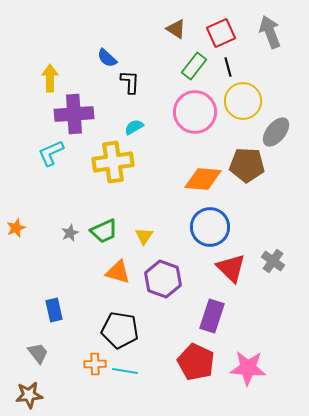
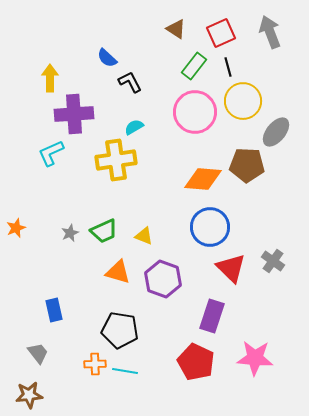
black L-shape: rotated 30 degrees counterclockwise
yellow cross: moved 3 px right, 2 px up
yellow triangle: rotated 42 degrees counterclockwise
pink star: moved 7 px right, 10 px up
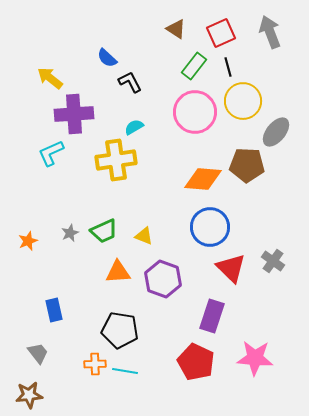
yellow arrow: rotated 52 degrees counterclockwise
orange star: moved 12 px right, 13 px down
orange triangle: rotated 20 degrees counterclockwise
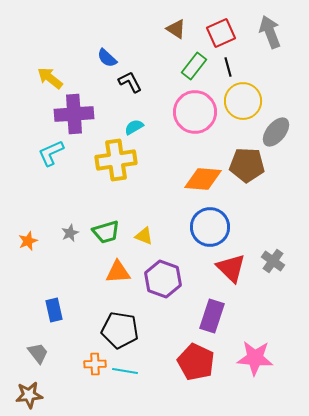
green trapezoid: moved 2 px right, 1 px down; rotated 8 degrees clockwise
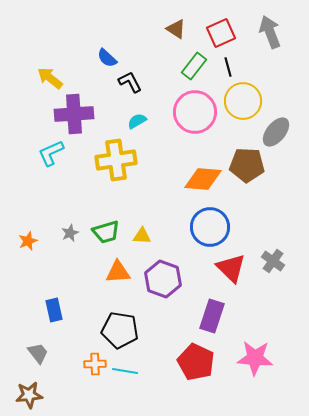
cyan semicircle: moved 3 px right, 6 px up
yellow triangle: moved 2 px left; rotated 18 degrees counterclockwise
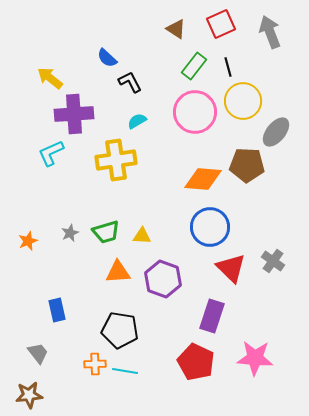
red square: moved 9 px up
blue rectangle: moved 3 px right
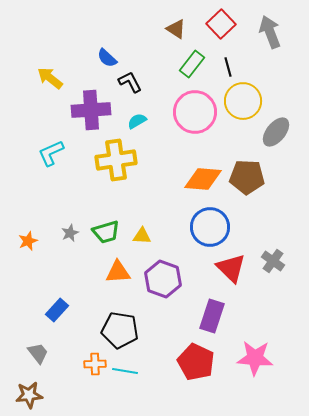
red square: rotated 20 degrees counterclockwise
green rectangle: moved 2 px left, 2 px up
purple cross: moved 17 px right, 4 px up
brown pentagon: moved 12 px down
blue rectangle: rotated 55 degrees clockwise
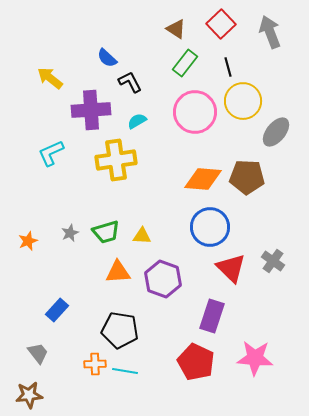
green rectangle: moved 7 px left, 1 px up
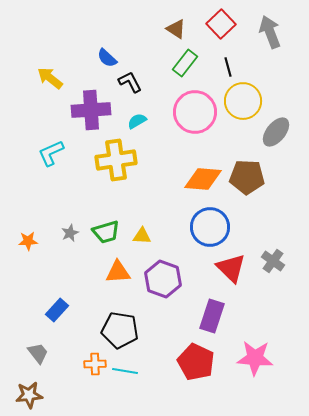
orange star: rotated 18 degrees clockwise
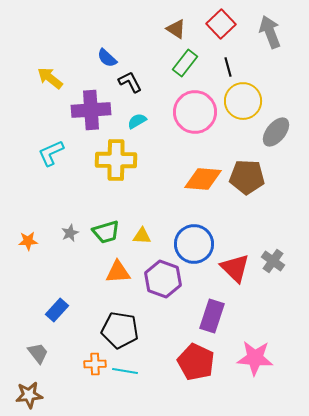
yellow cross: rotated 9 degrees clockwise
blue circle: moved 16 px left, 17 px down
red triangle: moved 4 px right
